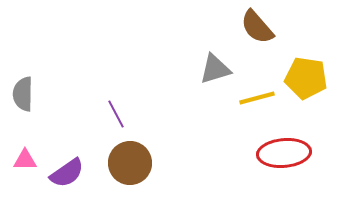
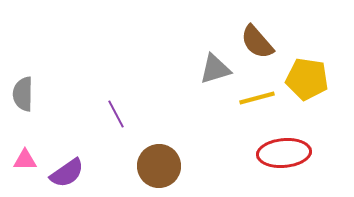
brown semicircle: moved 15 px down
yellow pentagon: moved 1 px right, 1 px down
brown circle: moved 29 px right, 3 px down
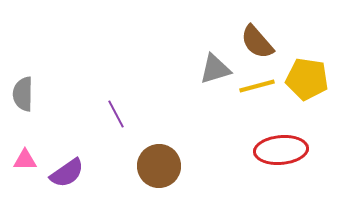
yellow line: moved 12 px up
red ellipse: moved 3 px left, 3 px up
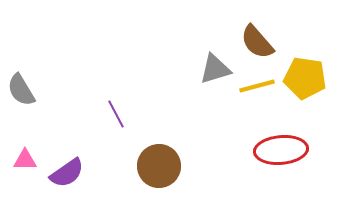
yellow pentagon: moved 2 px left, 1 px up
gray semicircle: moved 2 px left, 4 px up; rotated 32 degrees counterclockwise
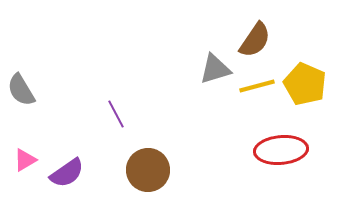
brown semicircle: moved 2 px left, 2 px up; rotated 105 degrees counterclockwise
yellow pentagon: moved 6 px down; rotated 15 degrees clockwise
pink triangle: rotated 30 degrees counterclockwise
brown circle: moved 11 px left, 4 px down
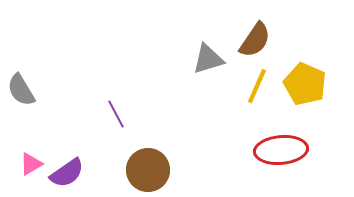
gray triangle: moved 7 px left, 10 px up
yellow line: rotated 51 degrees counterclockwise
pink triangle: moved 6 px right, 4 px down
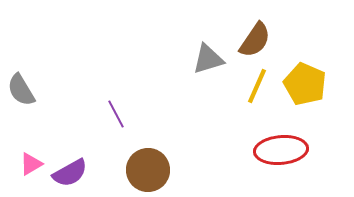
purple semicircle: moved 3 px right; rotated 6 degrees clockwise
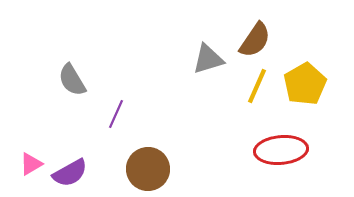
yellow pentagon: rotated 18 degrees clockwise
gray semicircle: moved 51 px right, 10 px up
purple line: rotated 52 degrees clockwise
brown circle: moved 1 px up
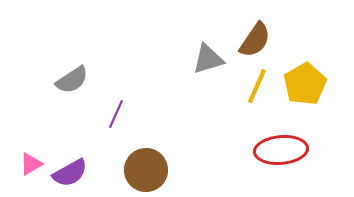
gray semicircle: rotated 92 degrees counterclockwise
brown circle: moved 2 px left, 1 px down
